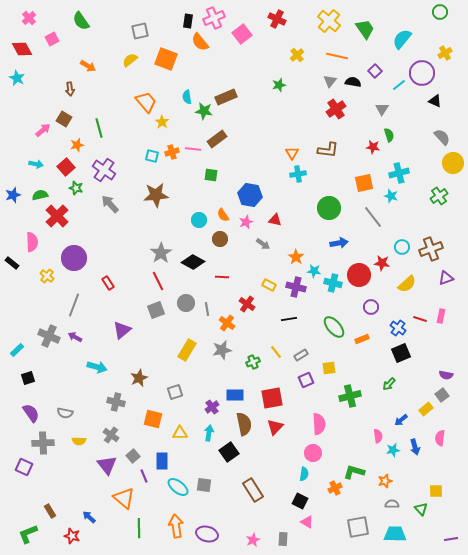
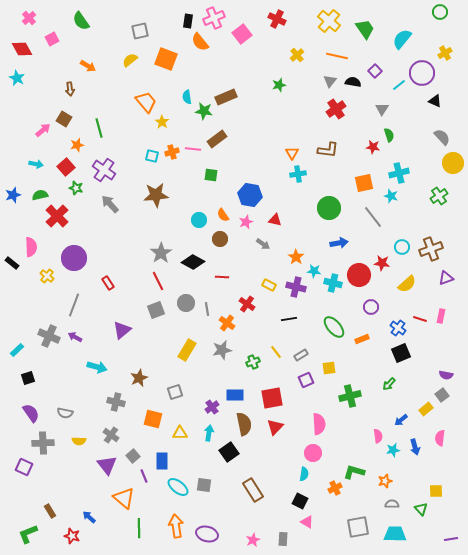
pink semicircle at (32, 242): moved 1 px left, 5 px down
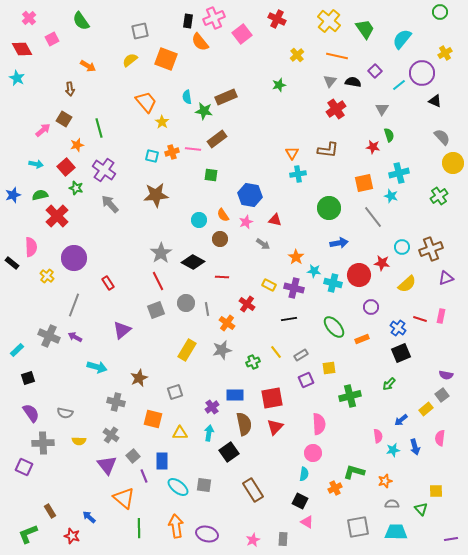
purple cross at (296, 287): moved 2 px left, 1 px down
cyan trapezoid at (395, 534): moved 1 px right, 2 px up
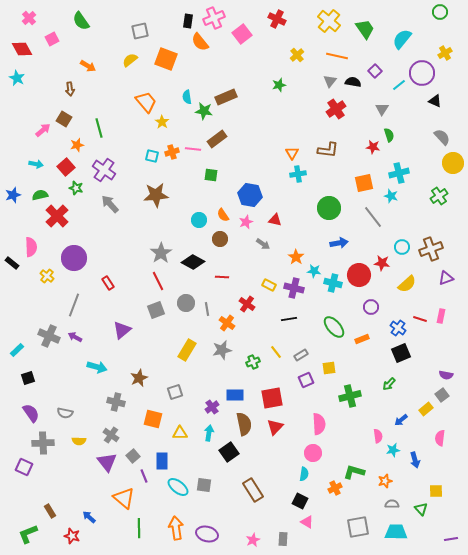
blue arrow at (415, 447): moved 13 px down
purple triangle at (107, 465): moved 3 px up
orange arrow at (176, 526): moved 2 px down
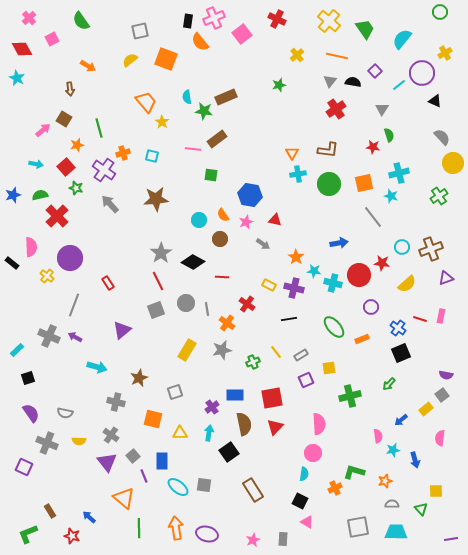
orange cross at (172, 152): moved 49 px left, 1 px down
brown star at (156, 195): moved 4 px down
green circle at (329, 208): moved 24 px up
purple circle at (74, 258): moved 4 px left
gray cross at (43, 443): moved 4 px right; rotated 25 degrees clockwise
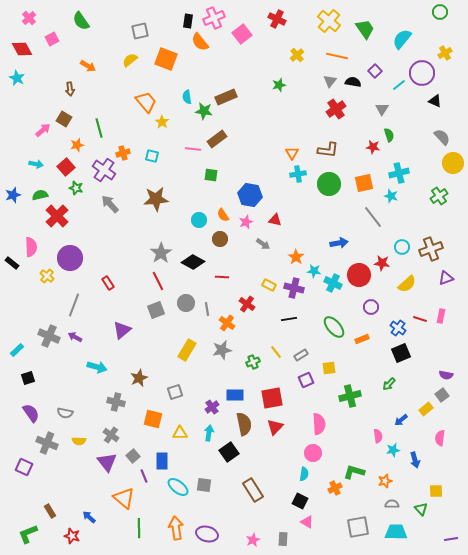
cyan cross at (333, 283): rotated 12 degrees clockwise
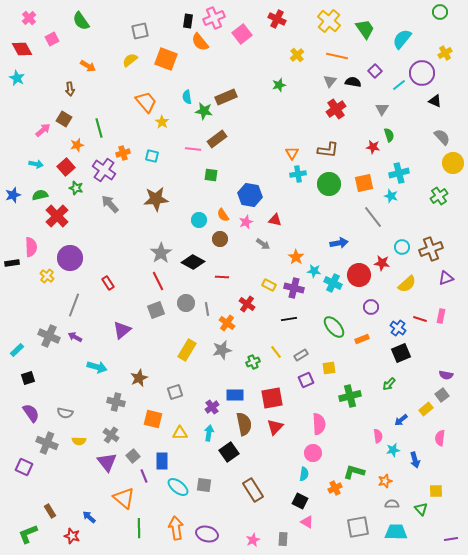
black rectangle at (12, 263): rotated 48 degrees counterclockwise
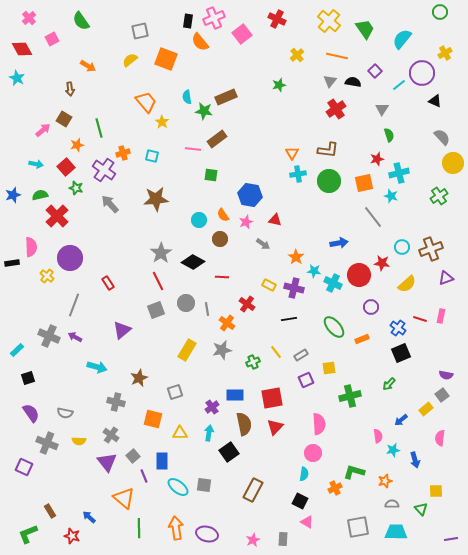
red star at (373, 147): moved 4 px right, 12 px down; rotated 24 degrees counterclockwise
green circle at (329, 184): moved 3 px up
brown rectangle at (253, 490): rotated 60 degrees clockwise
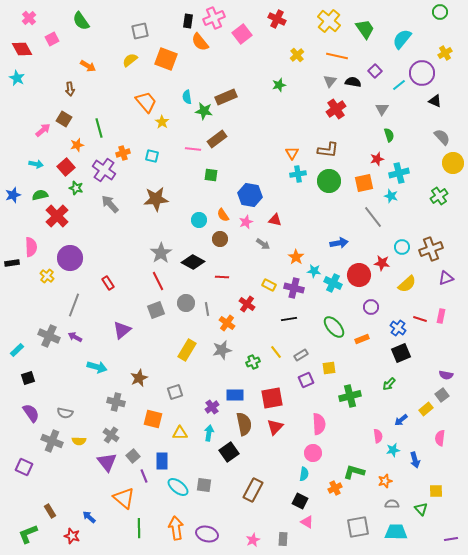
gray cross at (47, 443): moved 5 px right, 2 px up
